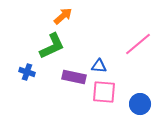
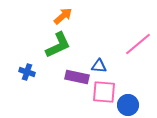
green L-shape: moved 6 px right, 1 px up
purple rectangle: moved 3 px right
blue circle: moved 12 px left, 1 px down
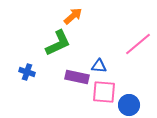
orange arrow: moved 10 px right
green L-shape: moved 2 px up
blue circle: moved 1 px right
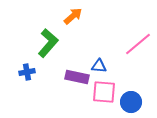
green L-shape: moved 10 px left; rotated 24 degrees counterclockwise
blue cross: rotated 28 degrees counterclockwise
blue circle: moved 2 px right, 3 px up
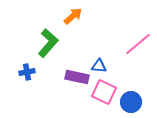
pink square: rotated 20 degrees clockwise
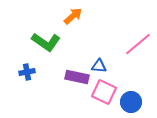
green L-shape: moved 2 px left, 1 px up; rotated 84 degrees clockwise
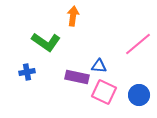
orange arrow: rotated 42 degrees counterclockwise
blue circle: moved 8 px right, 7 px up
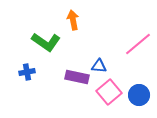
orange arrow: moved 4 px down; rotated 18 degrees counterclockwise
pink square: moved 5 px right; rotated 25 degrees clockwise
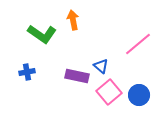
green L-shape: moved 4 px left, 8 px up
blue triangle: moved 2 px right; rotated 35 degrees clockwise
purple rectangle: moved 1 px up
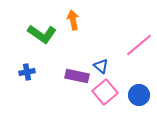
pink line: moved 1 px right, 1 px down
pink square: moved 4 px left
